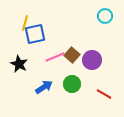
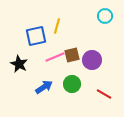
yellow line: moved 32 px right, 3 px down
blue square: moved 1 px right, 2 px down
brown square: rotated 35 degrees clockwise
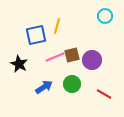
blue square: moved 1 px up
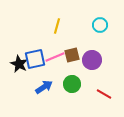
cyan circle: moved 5 px left, 9 px down
blue square: moved 1 px left, 24 px down
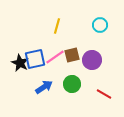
pink line: rotated 12 degrees counterclockwise
black star: moved 1 px right, 1 px up
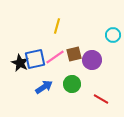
cyan circle: moved 13 px right, 10 px down
brown square: moved 2 px right, 1 px up
red line: moved 3 px left, 5 px down
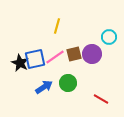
cyan circle: moved 4 px left, 2 px down
purple circle: moved 6 px up
green circle: moved 4 px left, 1 px up
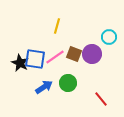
brown square: rotated 35 degrees clockwise
blue square: rotated 20 degrees clockwise
red line: rotated 21 degrees clockwise
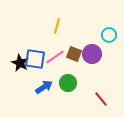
cyan circle: moved 2 px up
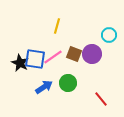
pink line: moved 2 px left
